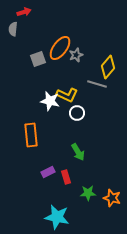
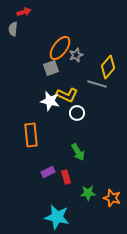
gray square: moved 13 px right, 9 px down
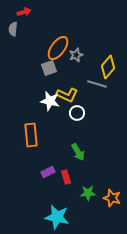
orange ellipse: moved 2 px left
gray square: moved 2 px left
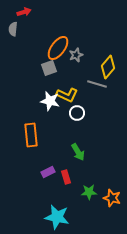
green star: moved 1 px right, 1 px up
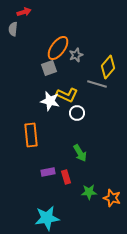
green arrow: moved 2 px right, 1 px down
purple rectangle: rotated 16 degrees clockwise
cyan star: moved 10 px left, 1 px down; rotated 20 degrees counterclockwise
